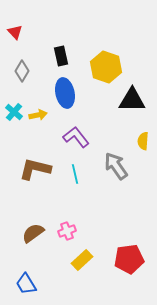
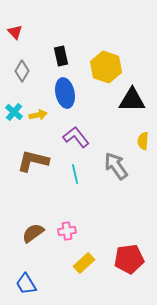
brown L-shape: moved 2 px left, 8 px up
pink cross: rotated 12 degrees clockwise
yellow rectangle: moved 2 px right, 3 px down
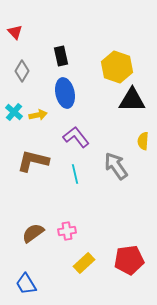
yellow hexagon: moved 11 px right
red pentagon: moved 1 px down
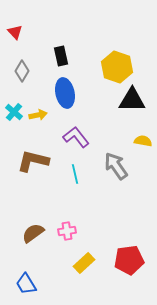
yellow semicircle: rotated 96 degrees clockwise
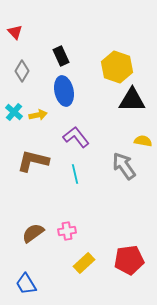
black rectangle: rotated 12 degrees counterclockwise
blue ellipse: moved 1 px left, 2 px up
gray arrow: moved 8 px right
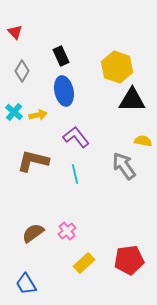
pink cross: rotated 30 degrees counterclockwise
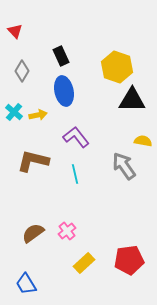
red triangle: moved 1 px up
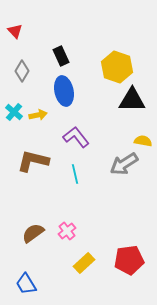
gray arrow: moved 2 px up; rotated 88 degrees counterclockwise
